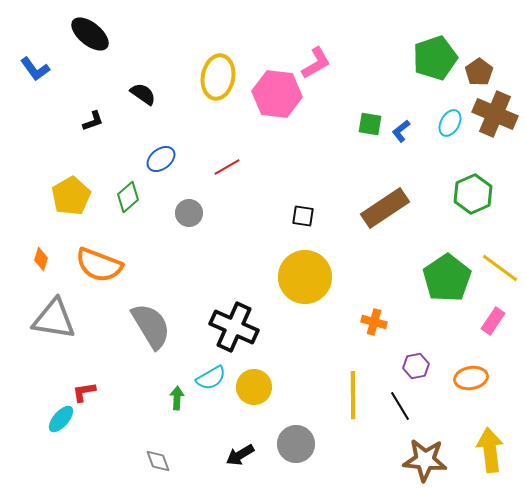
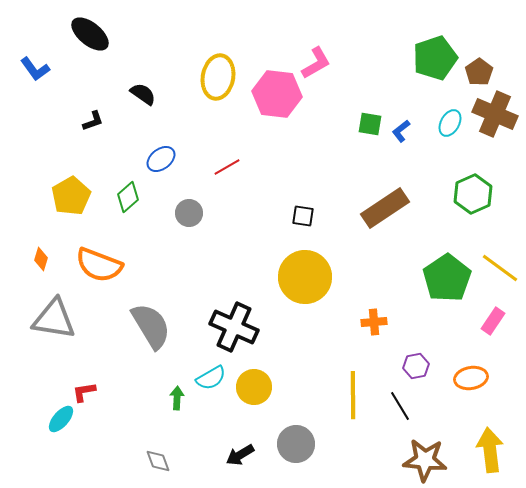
orange cross at (374, 322): rotated 20 degrees counterclockwise
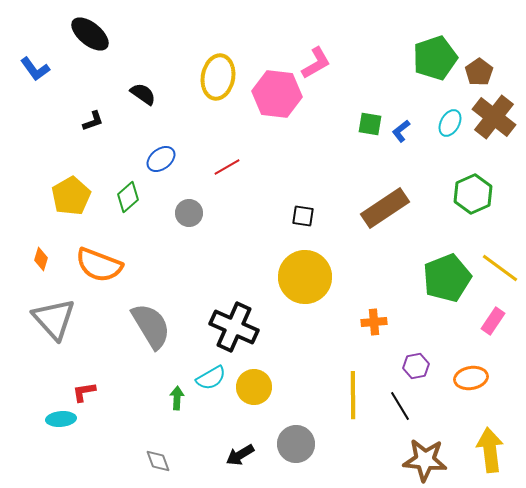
brown cross at (495, 114): moved 1 px left, 3 px down; rotated 15 degrees clockwise
green pentagon at (447, 278): rotated 12 degrees clockwise
gray triangle at (54, 319): rotated 39 degrees clockwise
cyan ellipse at (61, 419): rotated 44 degrees clockwise
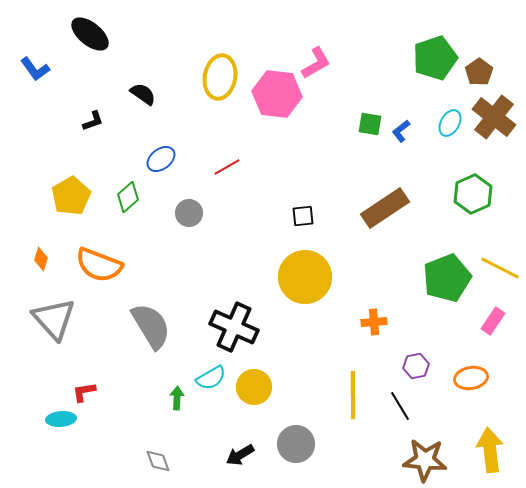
yellow ellipse at (218, 77): moved 2 px right
black square at (303, 216): rotated 15 degrees counterclockwise
yellow line at (500, 268): rotated 9 degrees counterclockwise
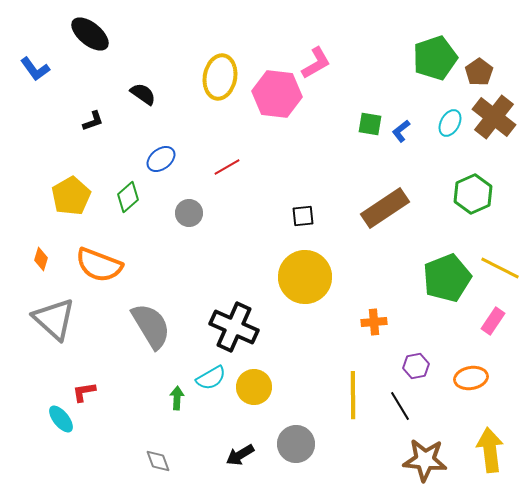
gray triangle at (54, 319): rotated 6 degrees counterclockwise
cyan ellipse at (61, 419): rotated 56 degrees clockwise
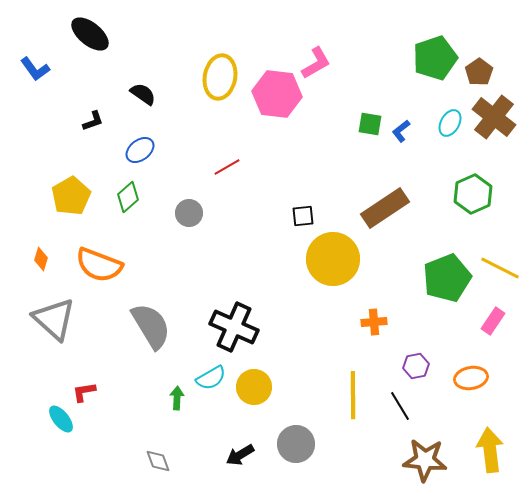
blue ellipse at (161, 159): moved 21 px left, 9 px up
yellow circle at (305, 277): moved 28 px right, 18 px up
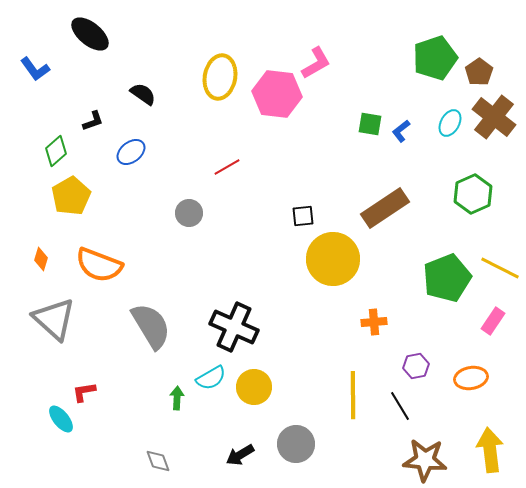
blue ellipse at (140, 150): moved 9 px left, 2 px down
green diamond at (128, 197): moved 72 px left, 46 px up
